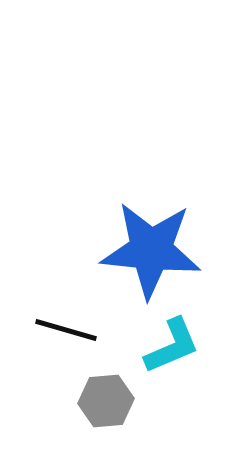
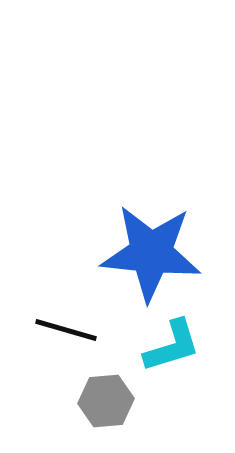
blue star: moved 3 px down
cyan L-shape: rotated 6 degrees clockwise
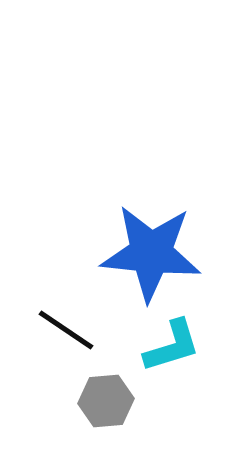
black line: rotated 18 degrees clockwise
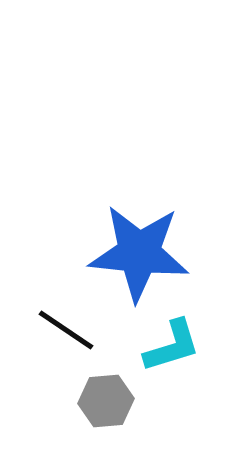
blue star: moved 12 px left
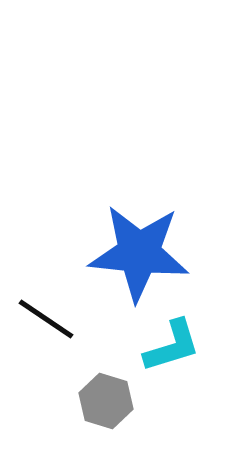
black line: moved 20 px left, 11 px up
gray hexagon: rotated 22 degrees clockwise
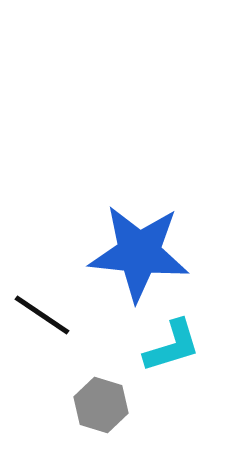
black line: moved 4 px left, 4 px up
gray hexagon: moved 5 px left, 4 px down
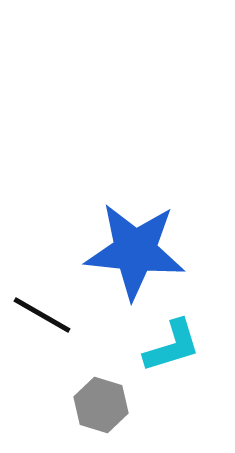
blue star: moved 4 px left, 2 px up
black line: rotated 4 degrees counterclockwise
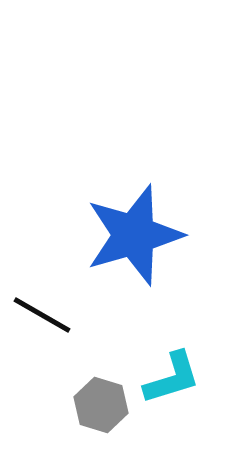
blue star: moved 1 px left, 16 px up; rotated 22 degrees counterclockwise
cyan L-shape: moved 32 px down
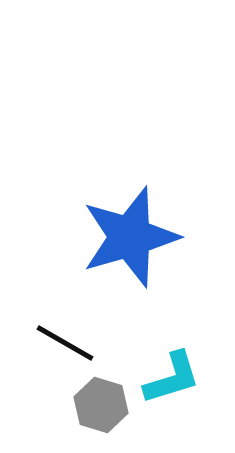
blue star: moved 4 px left, 2 px down
black line: moved 23 px right, 28 px down
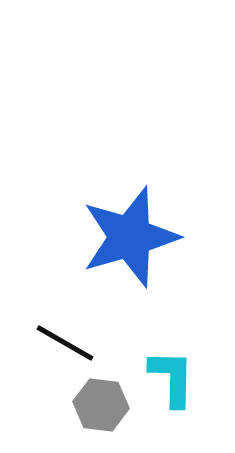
cyan L-shape: rotated 72 degrees counterclockwise
gray hexagon: rotated 10 degrees counterclockwise
